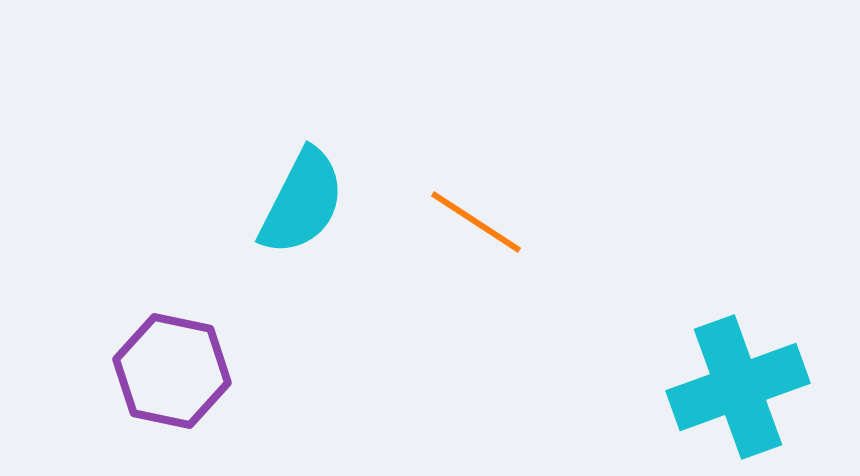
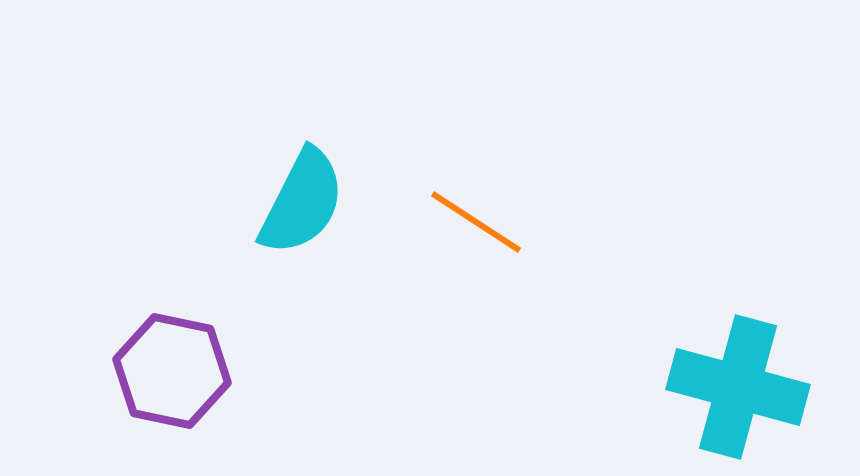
cyan cross: rotated 35 degrees clockwise
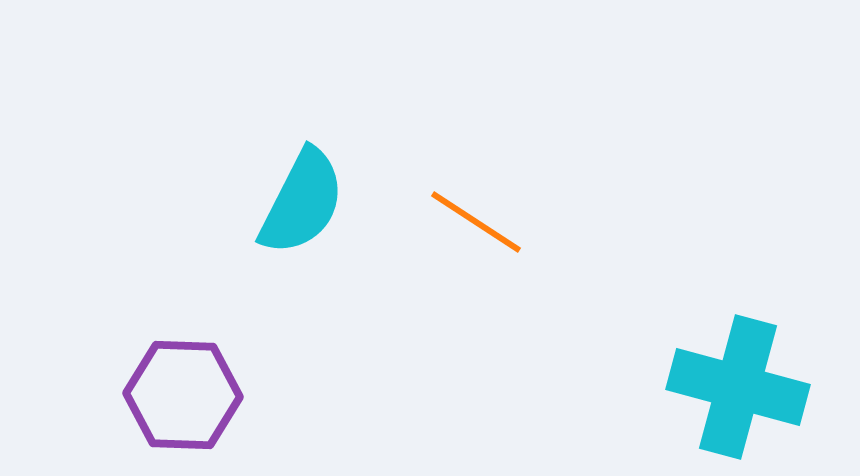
purple hexagon: moved 11 px right, 24 px down; rotated 10 degrees counterclockwise
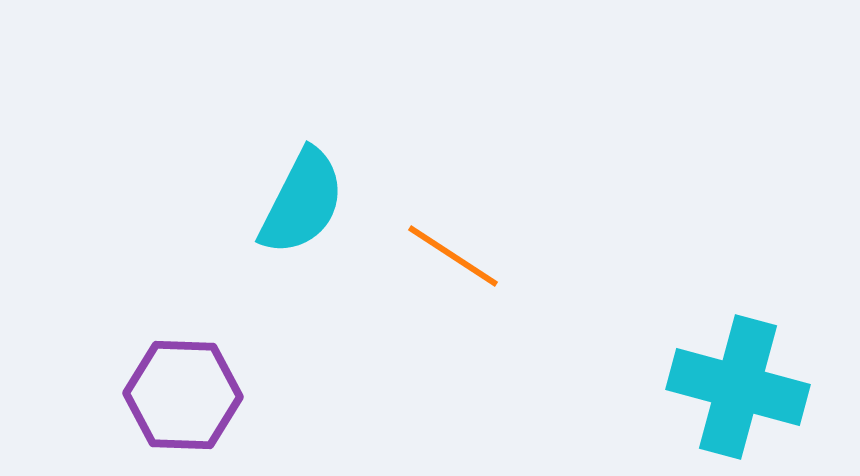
orange line: moved 23 px left, 34 px down
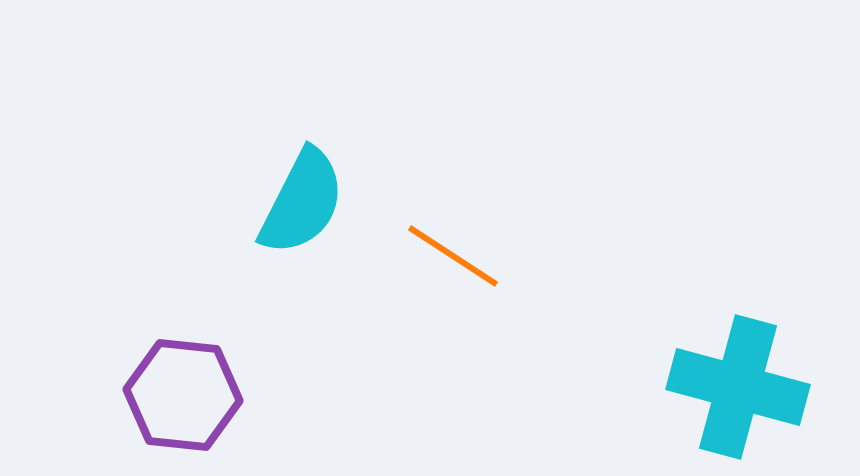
purple hexagon: rotated 4 degrees clockwise
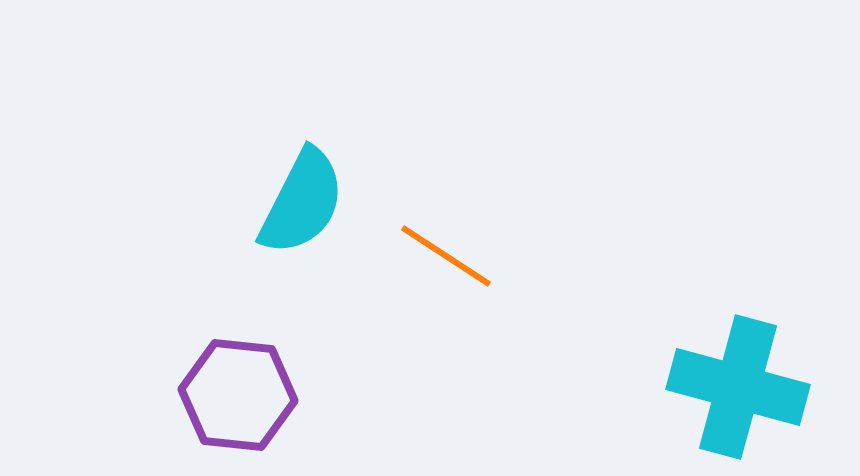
orange line: moved 7 px left
purple hexagon: moved 55 px right
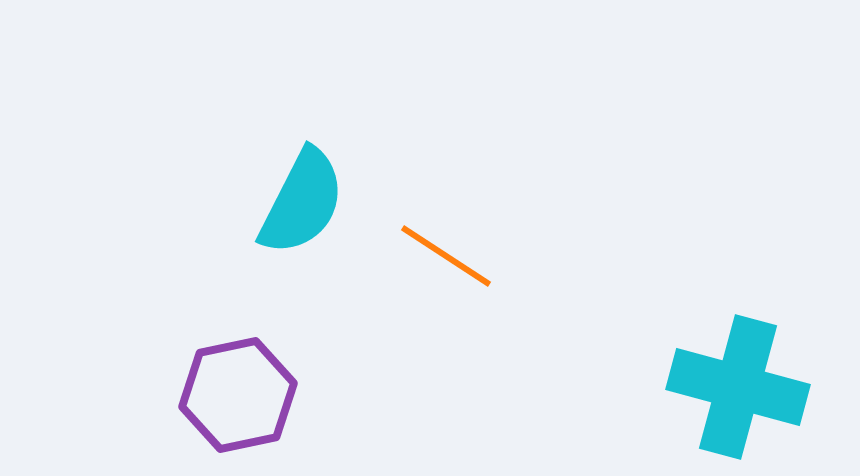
purple hexagon: rotated 18 degrees counterclockwise
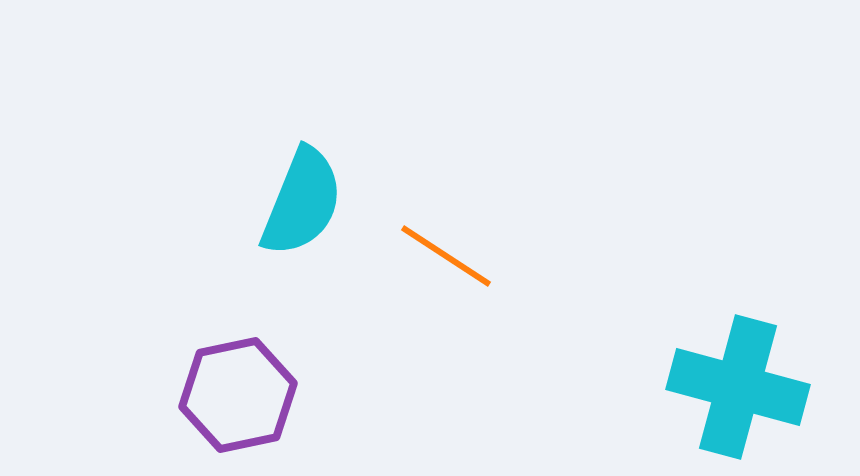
cyan semicircle: rotated 5 degrees counterclockwise
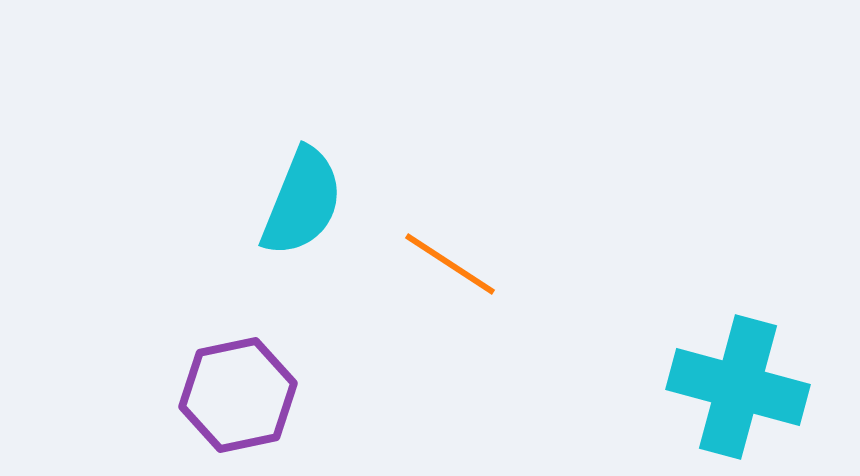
orange line: moved 4 px right, 8 px down
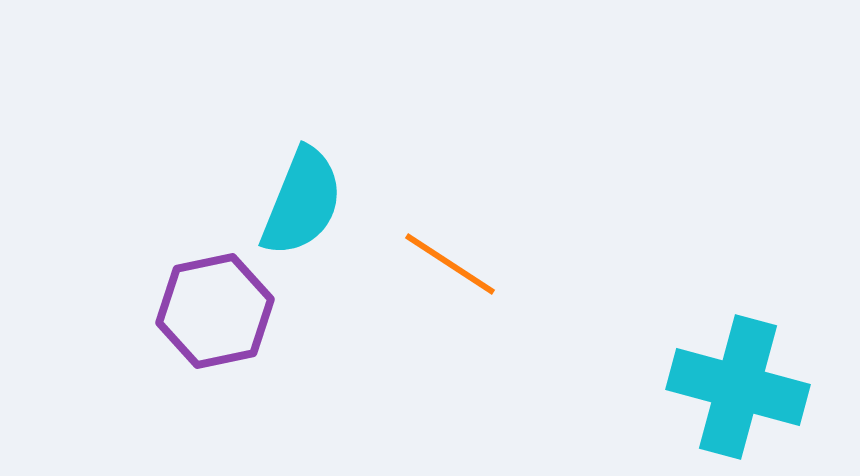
purple hexagon: moved 23 px left, 84 px up
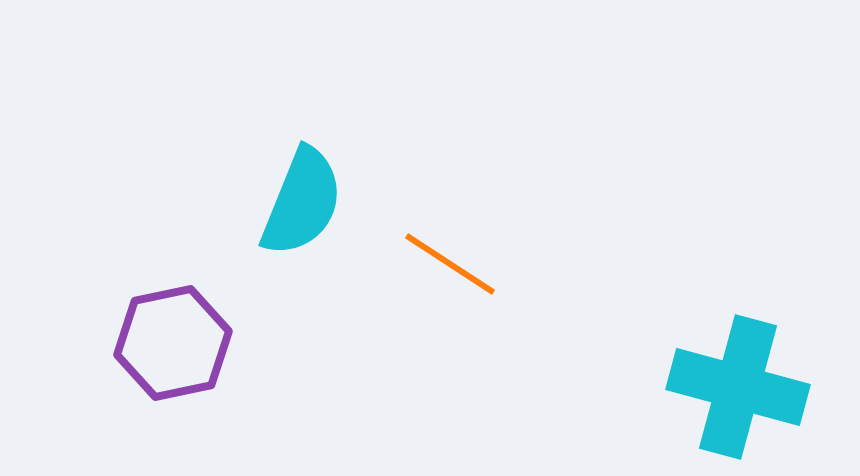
purple hexagon: moved 42 px left, 32 px down
